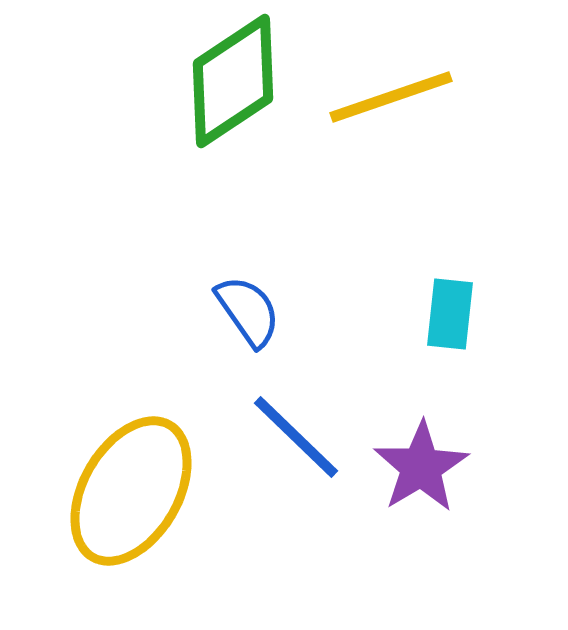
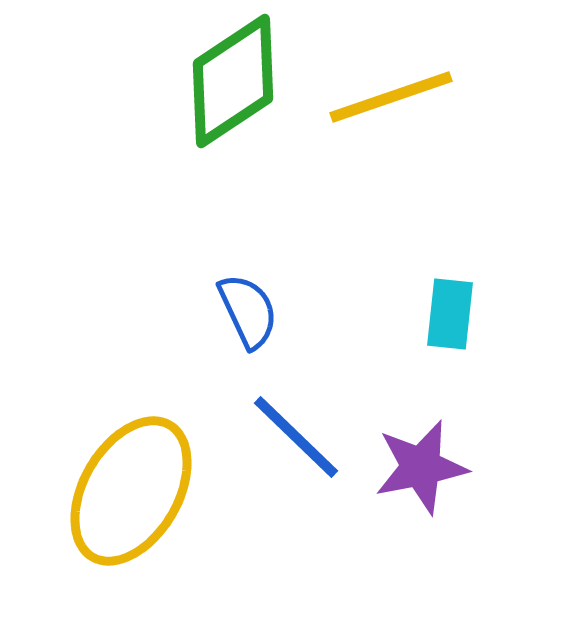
blue semicircle: rotated 10 degrees clockwise
purple star: rotated 20 degrees clockwise
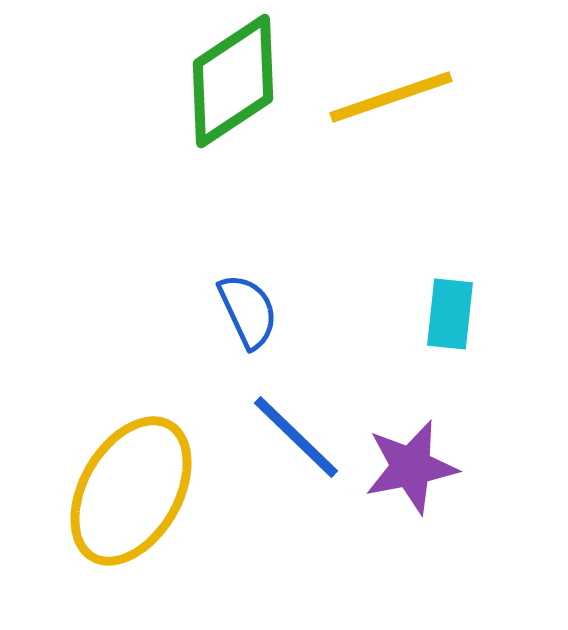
purple star: moved 10 px left
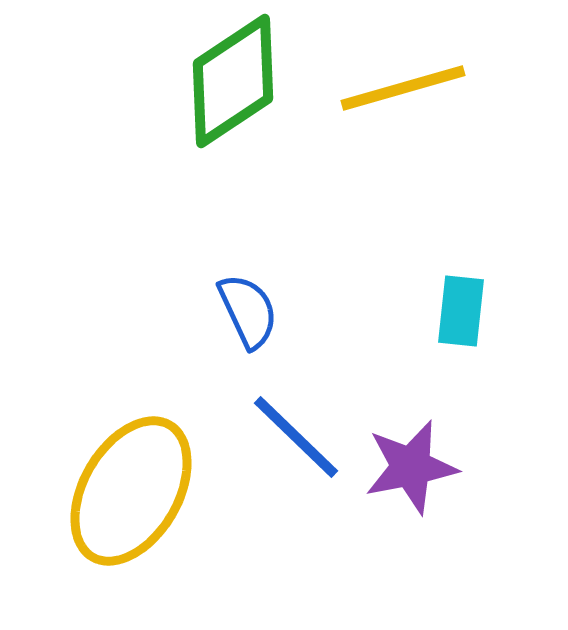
yellow line: moved 12 px right, 9 px up; rotated 3 degrees clockwise
cyan rectangle: moved 11 px right, 3 px up
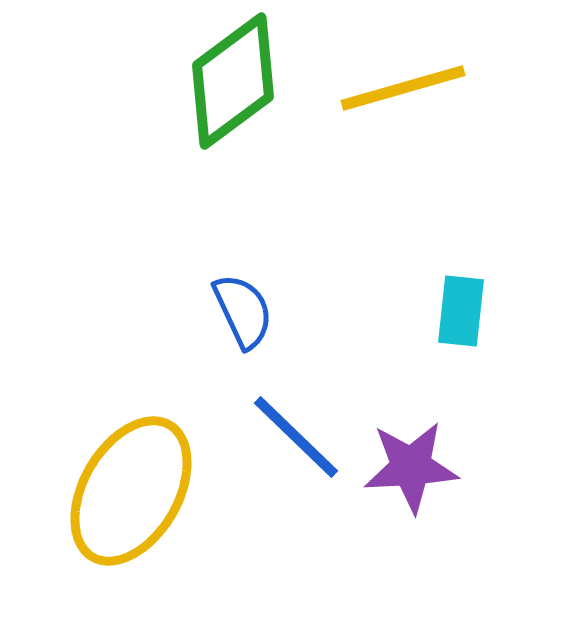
green diamond: rotated 3 degrees counterclockwise
blue semicircle: moved 5 px left
purple star: rotated 8 degrees clockwise
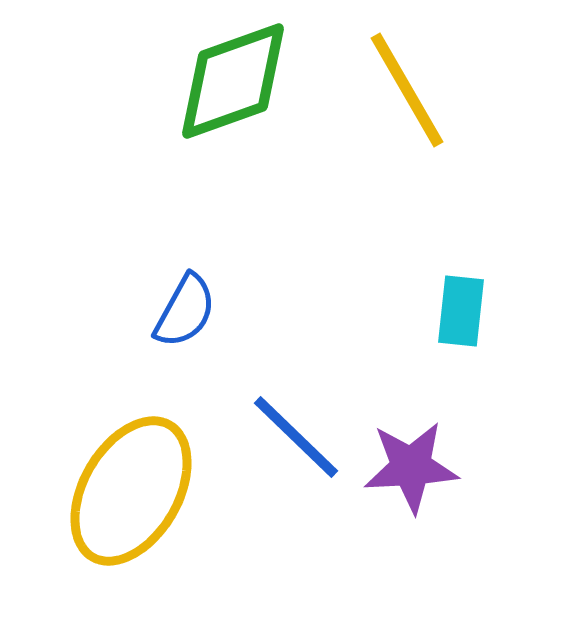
green diamond: rotated 17 degrees clockwise
yellow line: moved 4 px right, 2 px down; rotated 76 degrees clockwise
blue semicircle: moved 58 px left; rotated 54 degrees clockwise
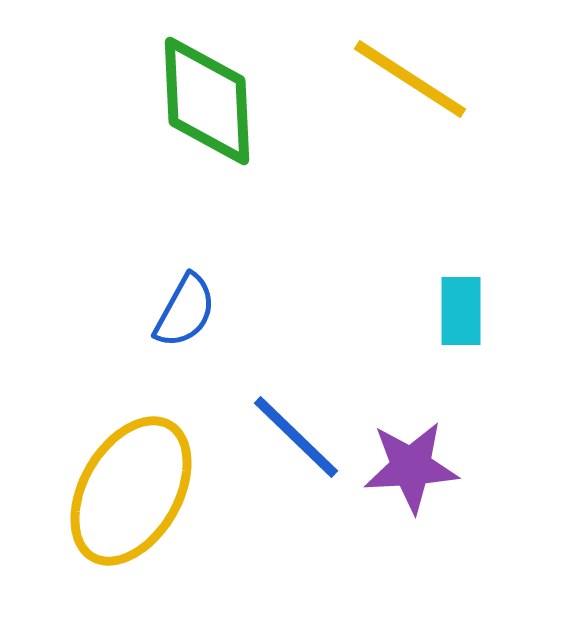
green diamond: moved 26 px left, 20 px down; rotated 73 degrees counterclockwise
yellow line: moved 3 px right, 11 px up; rotated 27 degrees counterclockwise
cyan rectangle: rotated 6 degrees counterclockwise
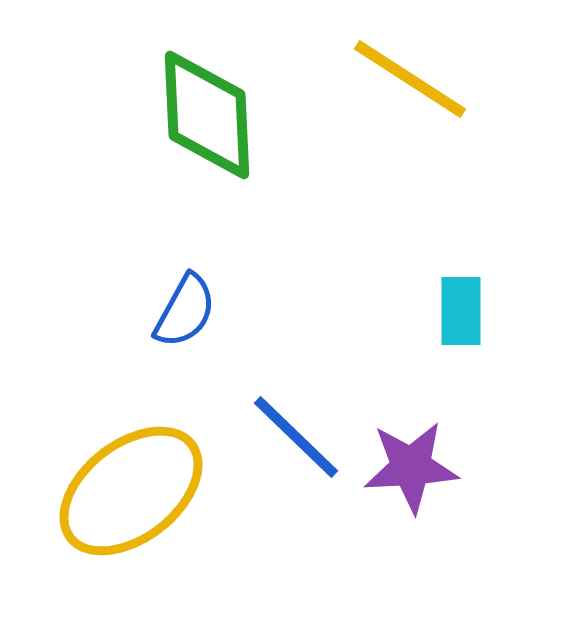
green diamond: moved 14 px down
yellow ellipse: rotated 22 degrees clockwise
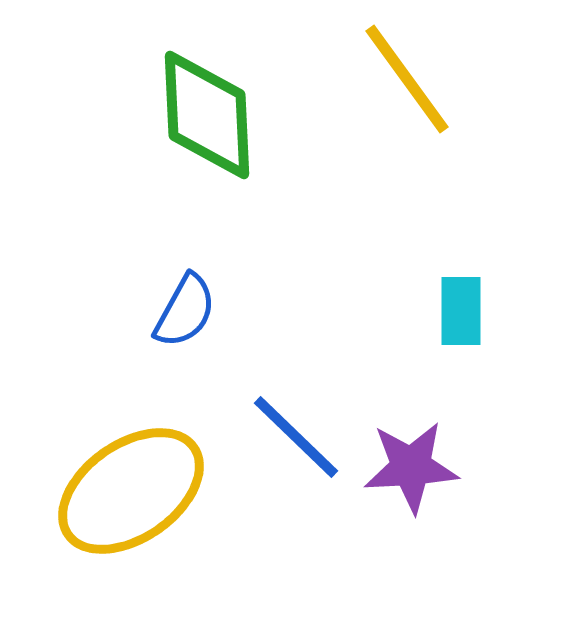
yellow line: moved 3 px left; rotated 21 degrees clockwise
yellow ellipse: rotated 3 degrees clockwise
